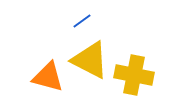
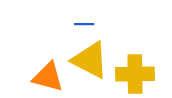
blue line: moved 2 px right, 3 px down; rotated 36 degrees clockwise
yellow cross: moved 1 px right, 1 px up; rotated 12 degrees counterclockwise
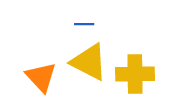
yellow triangle: moved 1 px left, 2 px down
orange triangle: moved 7 px left; rotated 32 degrees clockwise
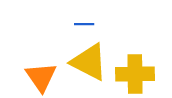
orange triangle: rotated 8 degrees clockwise
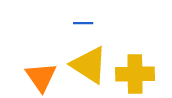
blue line: moved 1 px left, 1 px up
yellow triangle: moved 3 px down; rotated 6 degrees clockwise
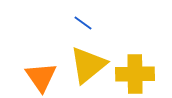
blue line: rotated 36 degrees clockwise
yellow triangle: moved 1 px left; rotated 48 degrees clockwise
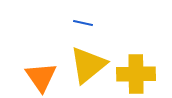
blue line: rotated 24 degrees counterclockwise
yellow cross: moved 1 px right
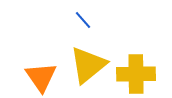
blue line: moved 3 px up; rotated 36 degrees clockwise
